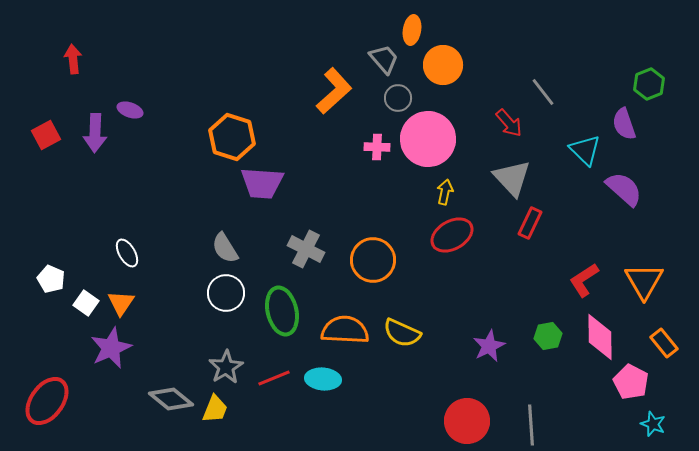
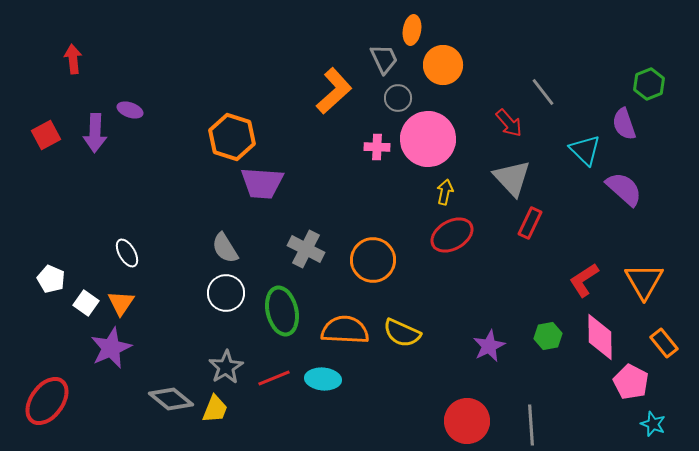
gray trapezoid at (384, 59): rotated 16 degrees clockwise
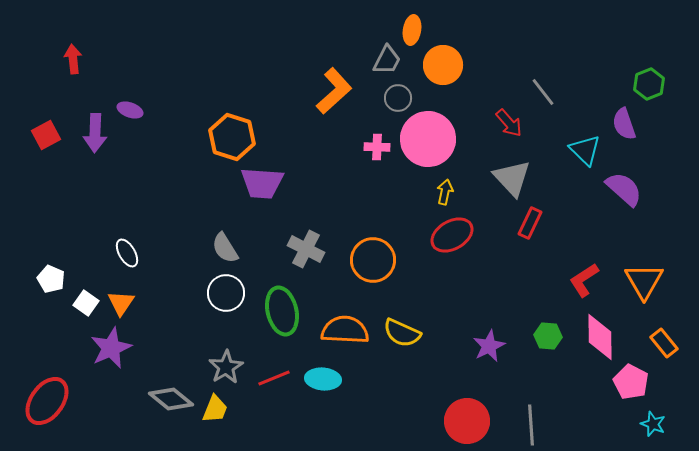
gray trapezoid at (384, 59): moved 3 px right, 1 px down; rotated 52 degrees clockwise
green hexagon at (548, 336): rotated 16 degrees clockwise
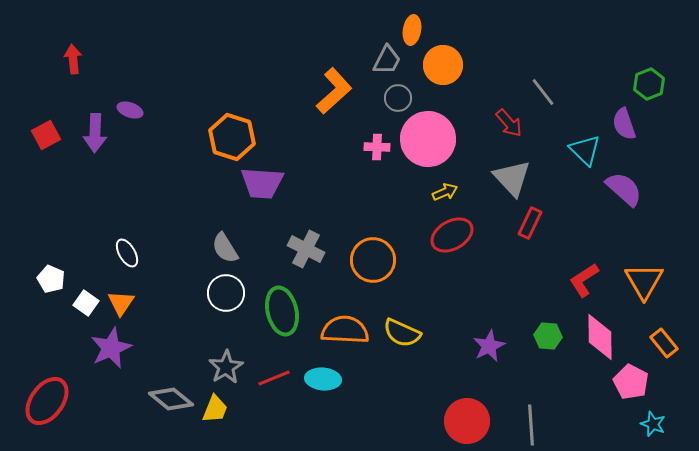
yellow arrow at (445, 192): rotated 55 degrees clockwise
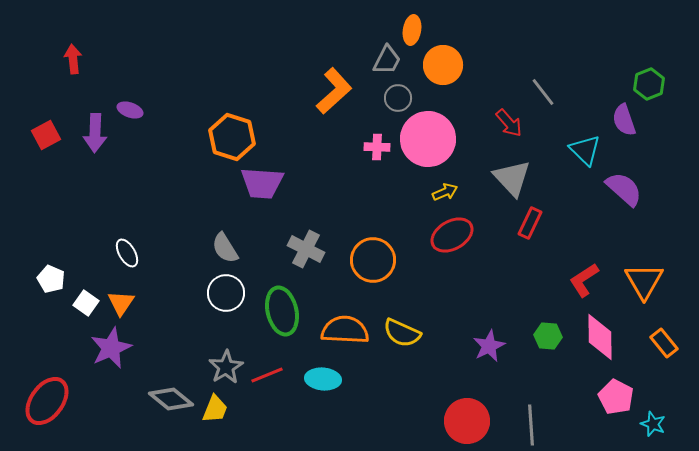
purple semicircle at (624, 124): moved 4 px up
red line at (274, 378): moved 7 px left, 3 px up
pink pentagon at (631, 382): moved 15 px left, 15 px down
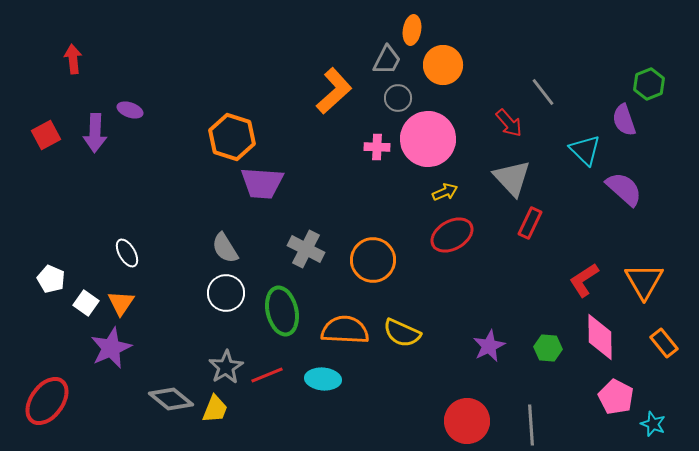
green hexagon at (548, 336): moved 12 px down
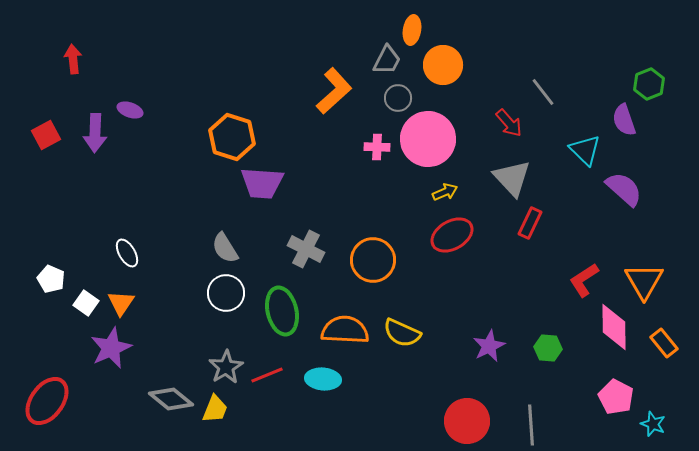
pink diamond at (600, 337): moved 14 px right, 10 px up
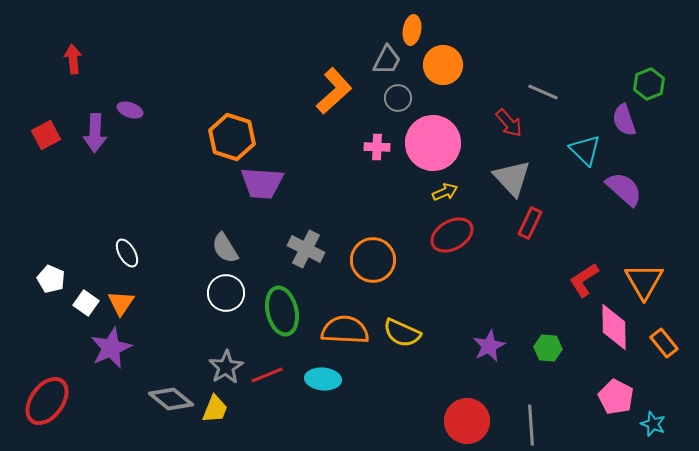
gray line at (543, 92): rotated 28 degrees counterclockwise
pink circle at (428, 139): moved 5 px right, 4 px down
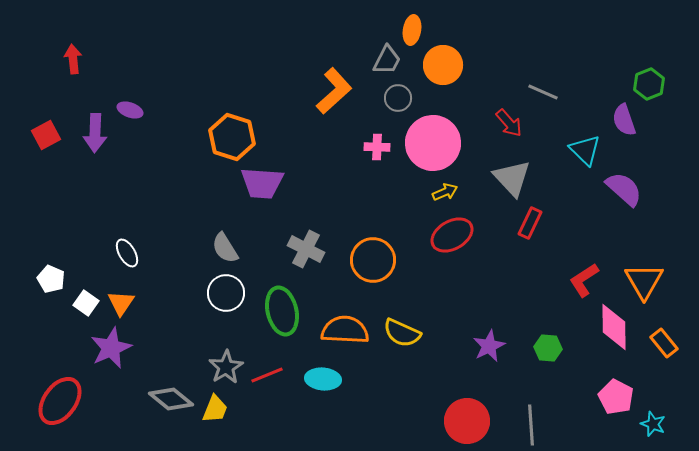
red ellipse at (47, 401): moved 13 px right
